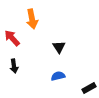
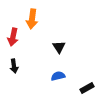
orange arrow: rotated 18 degrees clockwise
red arrow: moved 1 px right, 1 px up; rotated 126 degrees counterclockwise
black rectangle: moved 2 px left
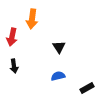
red arrow: moved 1 px left
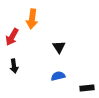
red arrow: rotated 18 degrees clockwise
black rectangle: rotated 24 degrees clockwise
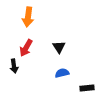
orange arrow: moved 4 px left, 2 px up
red arrow: moved 14 px right, 11 px down
blue semicircle: moved 4 px right, 3 px up
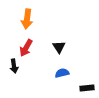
orange arrow: moved 1 px left, 2 px down
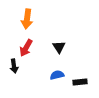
blue semicircle: moved 5 px left, 2 px down
black rectangle: moved 7 px left, 6 px up
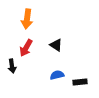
black triangle: moved 3 px left, 2 px up; rotated 24 degrees counterclockwise
black arrow: moved 2 px left
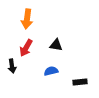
black triangle: rotated 24 degrees counterclockwise
blue semicircle: moved 6 px left, 4 px up
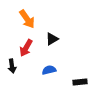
orange arrow: rotated 42 degrees counterclockwise
black triangle: moved 4 px left, 6 px up; rotated 40 degrees counterclockwise
blue semicircle: moved 2 px left, 1 px up
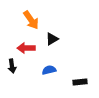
orange arrow: moved 4 px right, 1 px down
red arrow: rotated 60 degrees clockwise
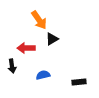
orange arrow: moved 8 px right
blue semicircle: moved 6 px left, 5 px down
black rectangle: moved 1 px left
